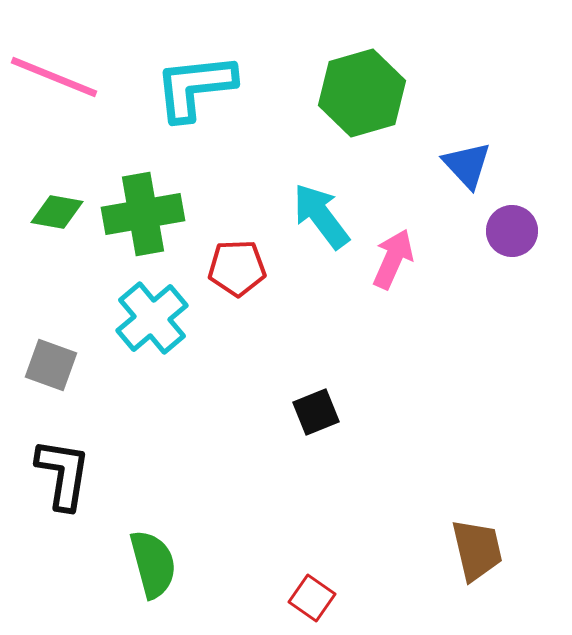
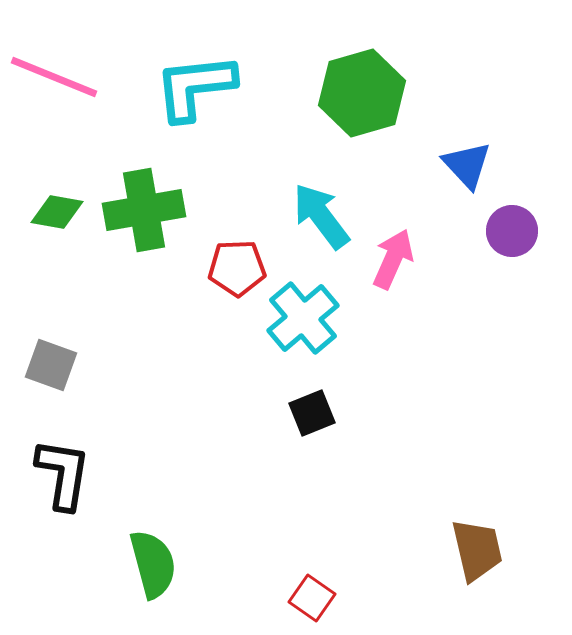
green cross: moved 1 px right, 4 px up
cyan cross: moved 151 px right
black square: moved 4 px left, 1 px down
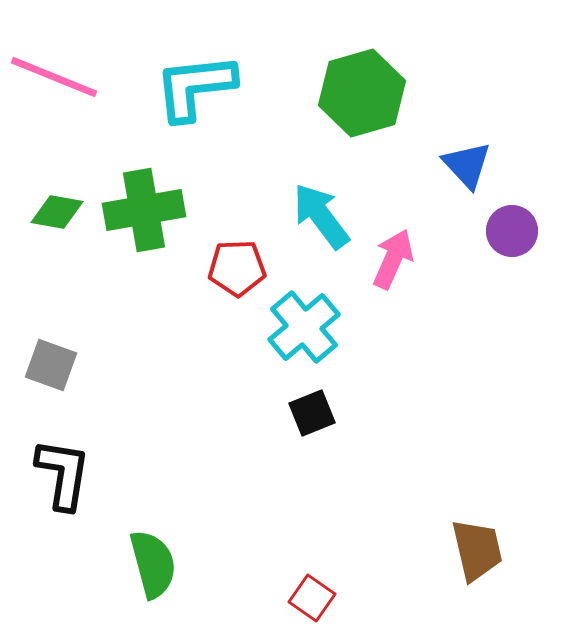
cyan cross: moved 1 px right, 9 px down
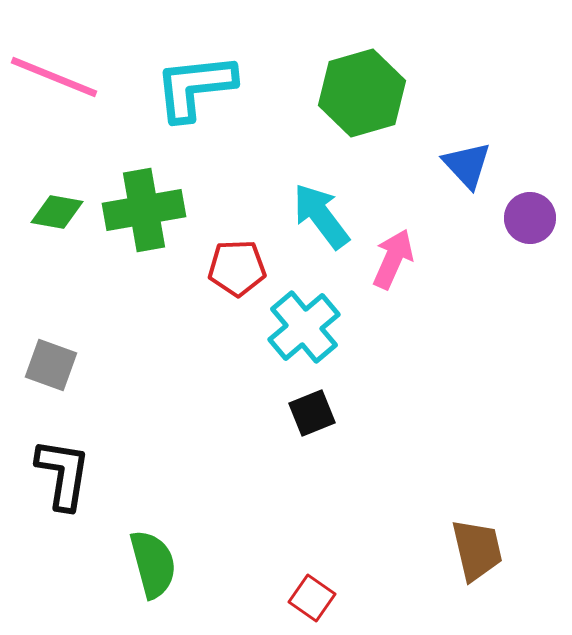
purple circle: moved 18 px right, 13 px up
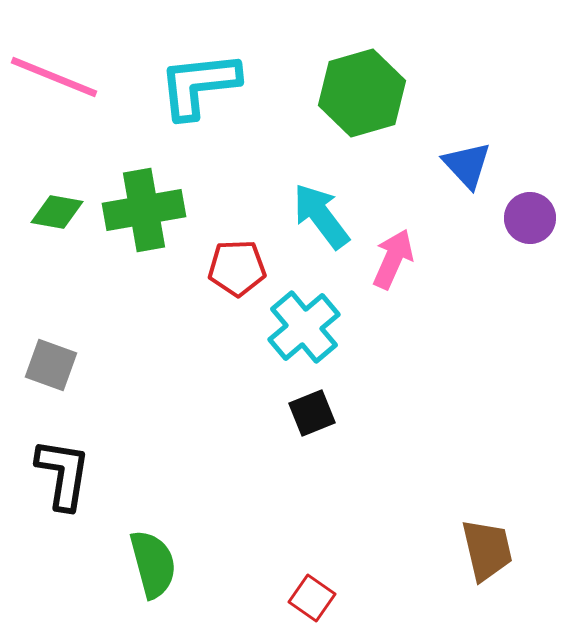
cyan L-shape: moved 4 px right, 2 px up
brown trapezoid: moved 10 px right
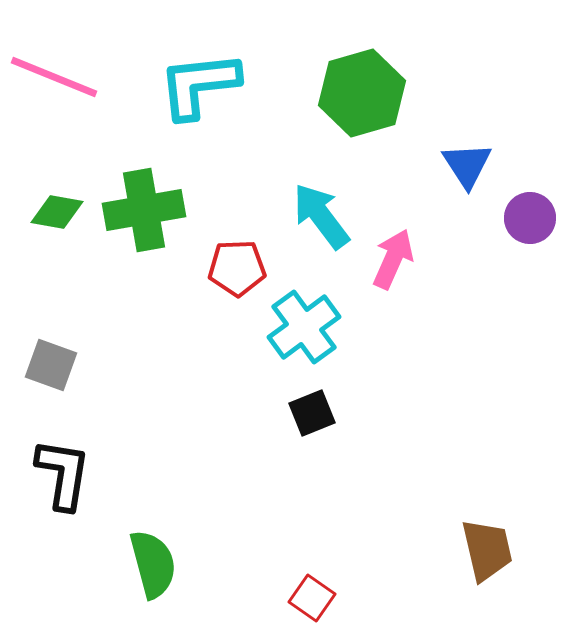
blue triangle: rotated 10 degrees clockwise
cyan cross: rotated 4 degrees clockwise
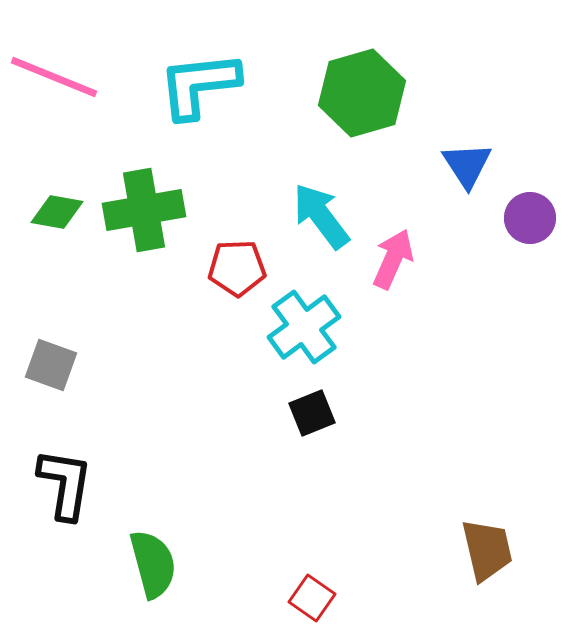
black L-shape: moved 2 px right, 10 px down
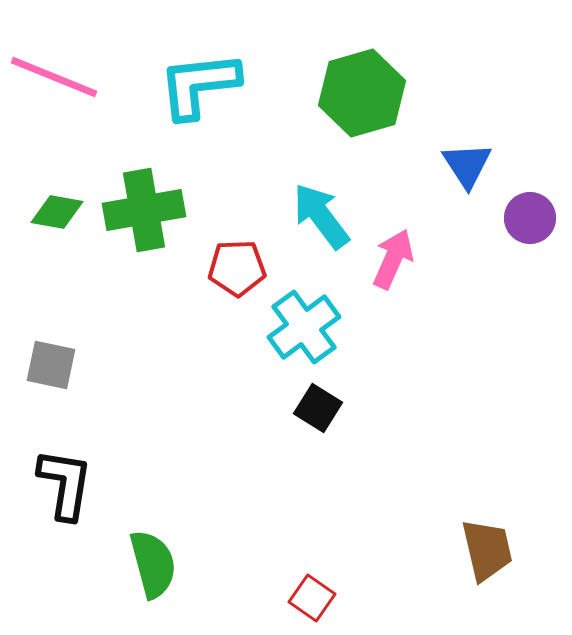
gray square: rotated 8 degrees counterclockwise
black square: moved 6 px right, 5 px up; rotated 36 degrees counterclockwise
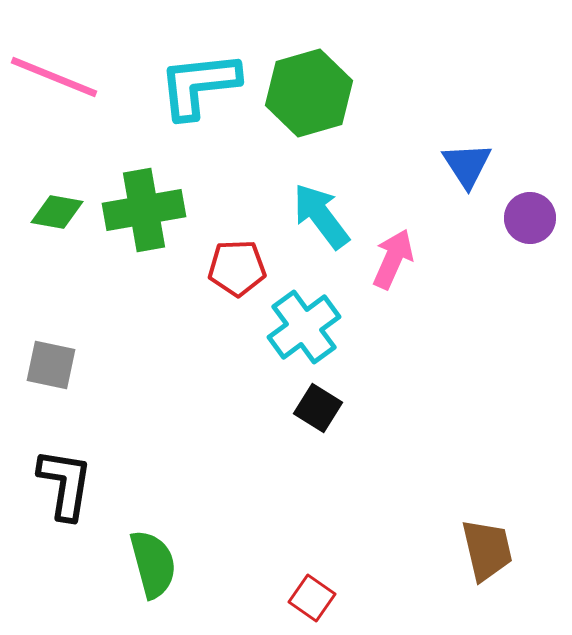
green hexagon: moved 53 px left
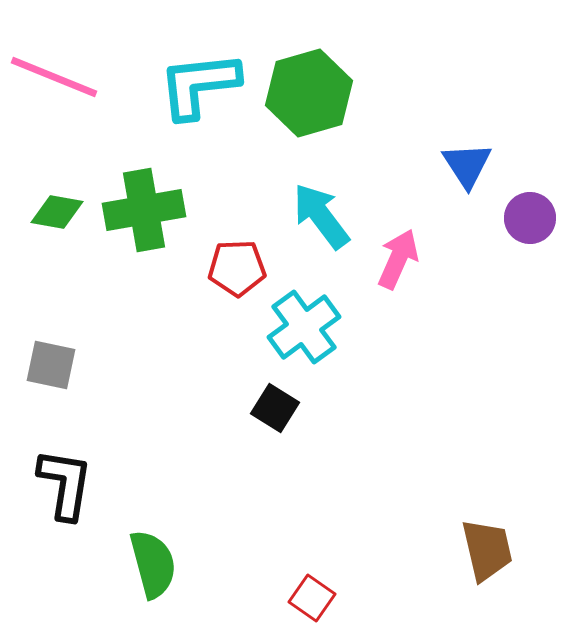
pink arrow: moved 5 px right
black square: moved 43 px left
